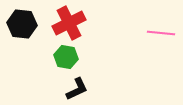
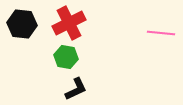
black L-shape: moved 1 px left
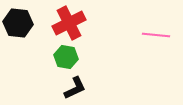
black hexagon: moved 4 px left, 1 px up
pink line: moved 5 px left, 2 px down
black L-shape: moved 1 px left, 1 px up
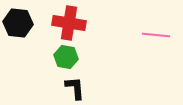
red cross: rotated 36 degrees clockwise
black L-shape: rotated 70 degrees counterclockwise
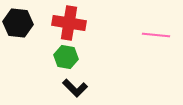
black L-shape: rotated 140 degrees clockwise
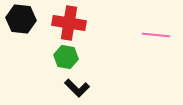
black hexagon: moved 3 px right, 4 px up
black L-shape: moved 2 px right
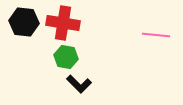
black hexagon: moved 3 px right, 3 px down
red cross: moved 6 px left
black L-shape: moved 2 px right, 4 px up
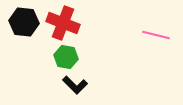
red cross: rotated 12 degrees clockwise
pink line: rotated 8 degrees clockwise
black L-shape: moved 4 px left, 1 px down
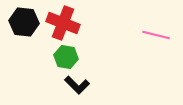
black L-shape: moved 2 px right
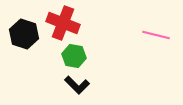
black hexagon: moved 12 px down; rotated 12 degrees clockwise
green hexagon: moved 8 px right, 1 px up
